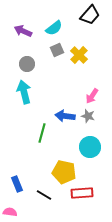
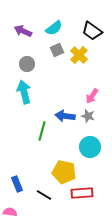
black trapezoid: moved 2 px right, 16 px down; rotated 85 degrees clockwise
green line: moved 2 px up
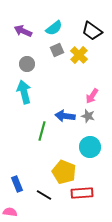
yellow pentagon: rotated 10 degrees clockwise
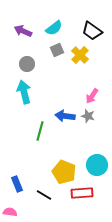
yellow cross: moved 1 px right
green line: moved 2 px left
cyan circle: moved 7 px right, 18 px down
